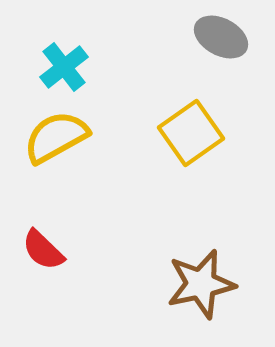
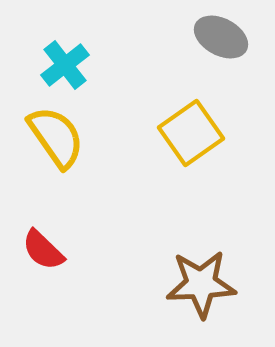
cyan cross: moved 1 px right, 2 px up
yellow semicircle: rotated 84 degrees clockwise
brown star: rotated 10 degrees clockwise
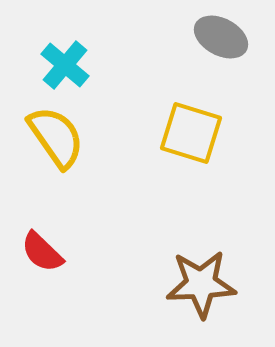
cyan cross: rotated 12 degrees counterclockwise
yellow square: rotated 38 degrees counterclockwise
red semicircle: moved 1 px left, 2 px down
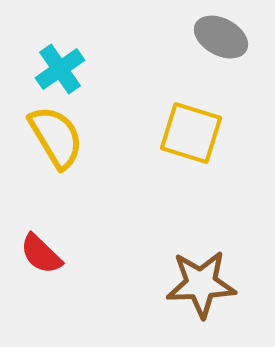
cyan cross: moved 5 px left, 4 px down; rotated 15 degrees clockwise
yellow semicircle: rotated 4 degrees clockwise
red semicircle: moved 1 px left, 2 px down
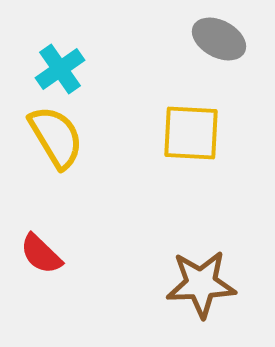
gray ellipse: moved 2 px left, 2 px down
yellow square: rotated 14 degrees counterclockwise
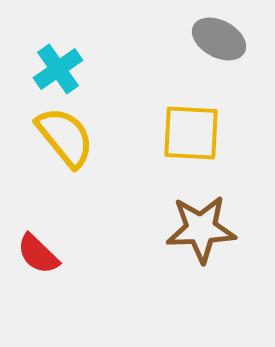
cyan cross: moved 2 px left
yellow semicircle: moved 9 px right; rotated 8 degrees counterclockwise
red semicircle: moved 3 px left
brown star: moved 55 px up
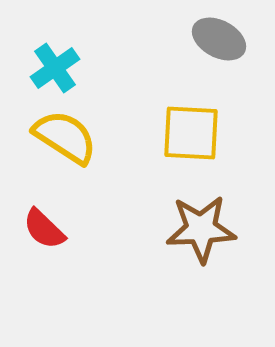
cyan cross: moved 3 px left, 1 px up
yellow semicircle: rotated 18 degrees counterclockwise
red semicircle: moved 6 px right, 25 px up
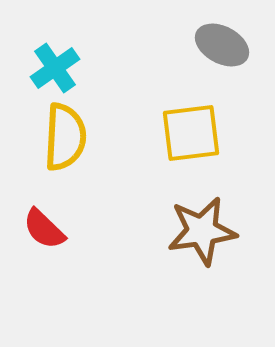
gray ellipse: moved 3 px right, 6 px down
yellow square: rotated 10 degrees counterclockwise
yellow semicircle: rotated 60 degrees clockwise
brown star: moved 1 px right, 2 px down; rotated 6 degrees counterclockwise
